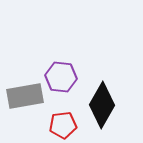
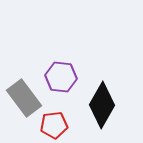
gray rectangle: moved 1 px left, 2 px down; rotated 63 degrees clockwise
red pentagon: moved 9 px left
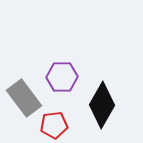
purple hexagon: moved 1 px right; rotated 8 degrees counterclockwise
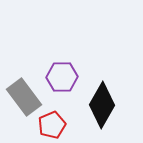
gray rectangle: moved 1 px up
red pentagon: moved 2 px left; rotated 16 degrees counterclockwise
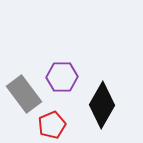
gray rectangle: moved 3 px up
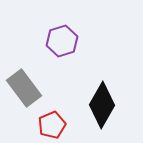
purple hexagon: moved 36 px up; rotated 16 degrees counterclockwise
gray rectangle: moved 6 px up
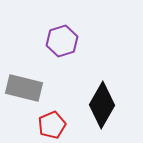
gray rectangle: rotated 39 degrees counterclockwise
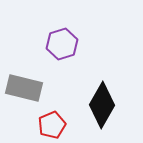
purple hexagon: moved 3 px down
